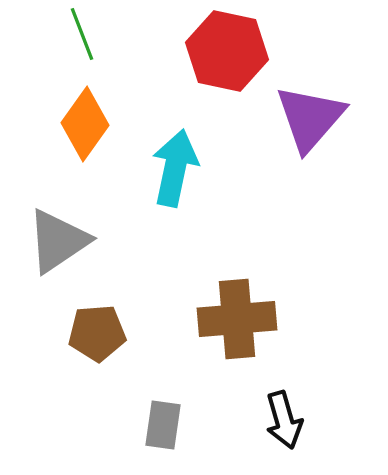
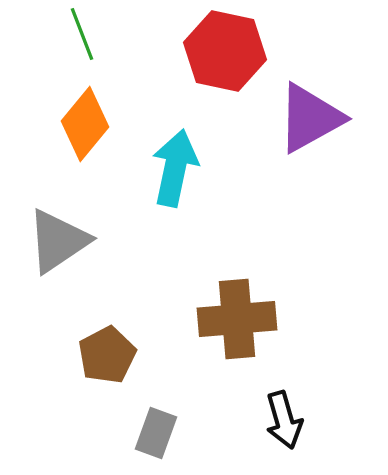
red hexagon: moved 2 px left
purple triangle: rotated 20 degrees clockwise
orange diamond: rotated 4 degrees clockwise
brown pentagon: moved 10 px right, 22 px down; rotated 24 degrees counterclockwise
gray rectangle: moved 7 px left, 8 px down; rotated 12 degrees clockwise
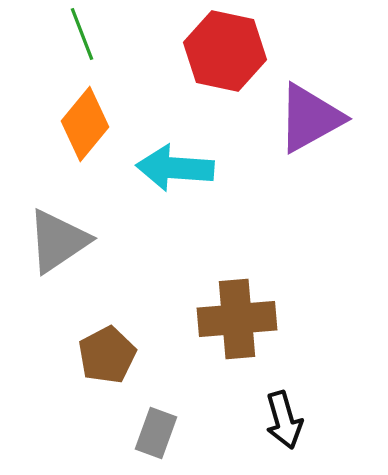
cyan arrow: rotated 98 degrees counterclockwise
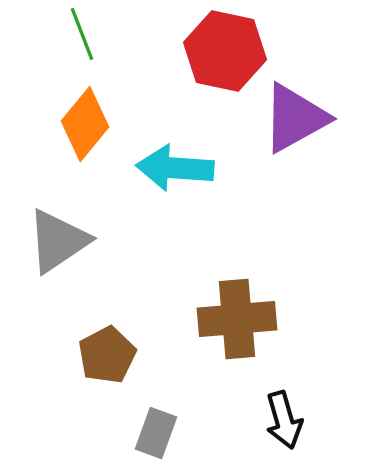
purple triangle: moved 15 px left
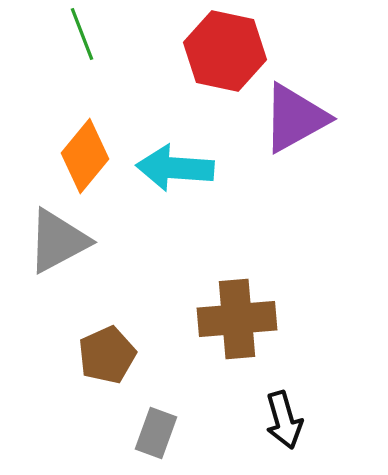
orange diamond: moved 32 px down
gray triangle: rotated 6 degrees clockwise
brown pentagon: rotated 4 degrees clockwise
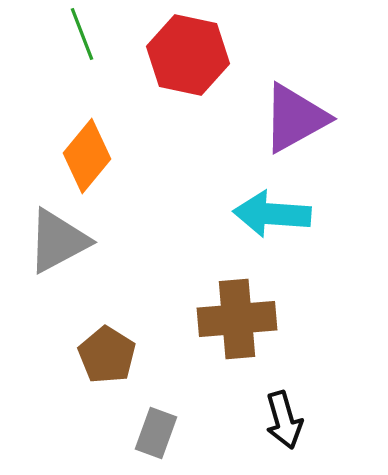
red hexagon: moved 37 px left, 4 px down
orange diamond: moved 2 px right
cyan arrow: moved 97 px right, 46 px down
brown pentagon: rotated 16 degrees counterclockwise
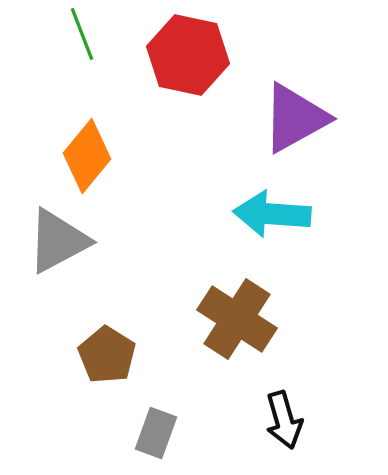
brown cross: rotated 38 degrees clockwise
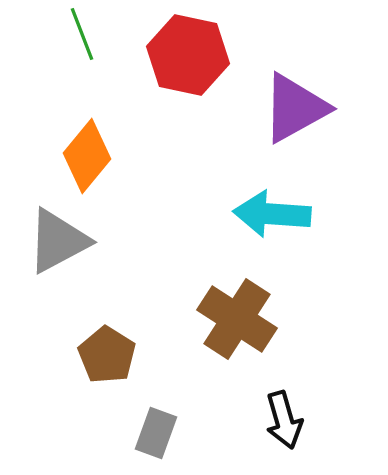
purple triangle: moved 10 px up
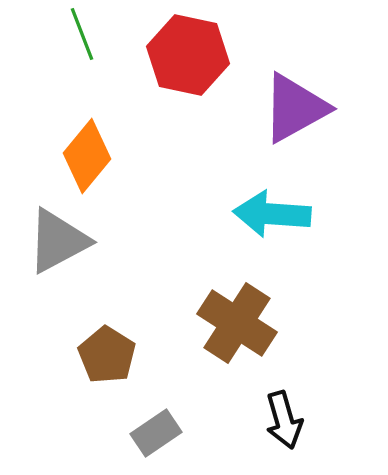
brown cross: moved 4 px down
gray rectangle: rotated 36 degrees clockwise
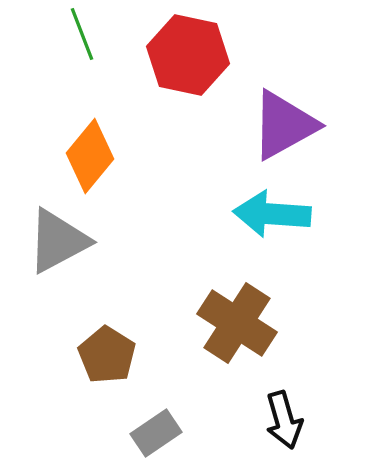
purple triangle: moved 11 px left, 17 px down
orange diamond: moved 3 px right
